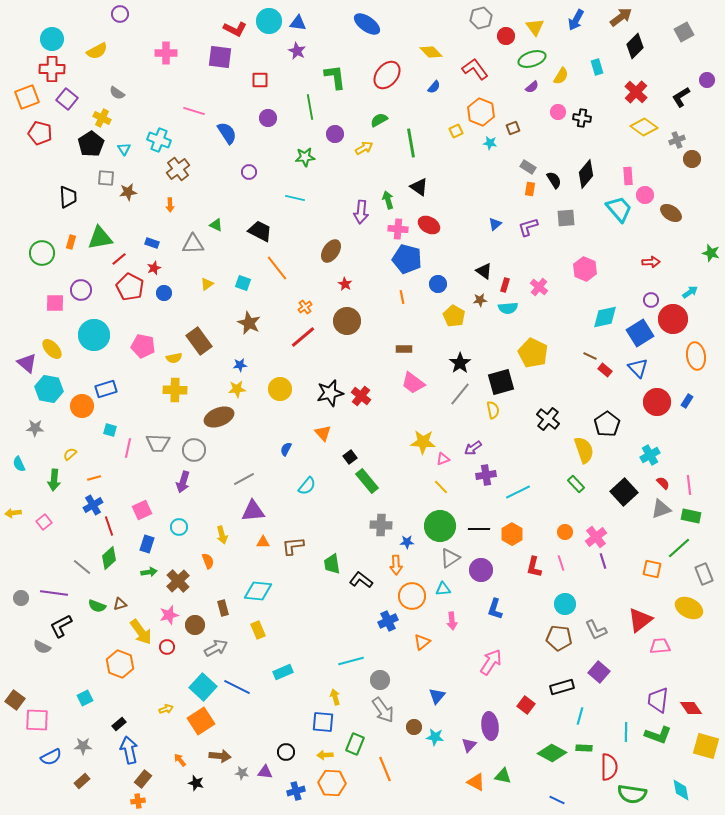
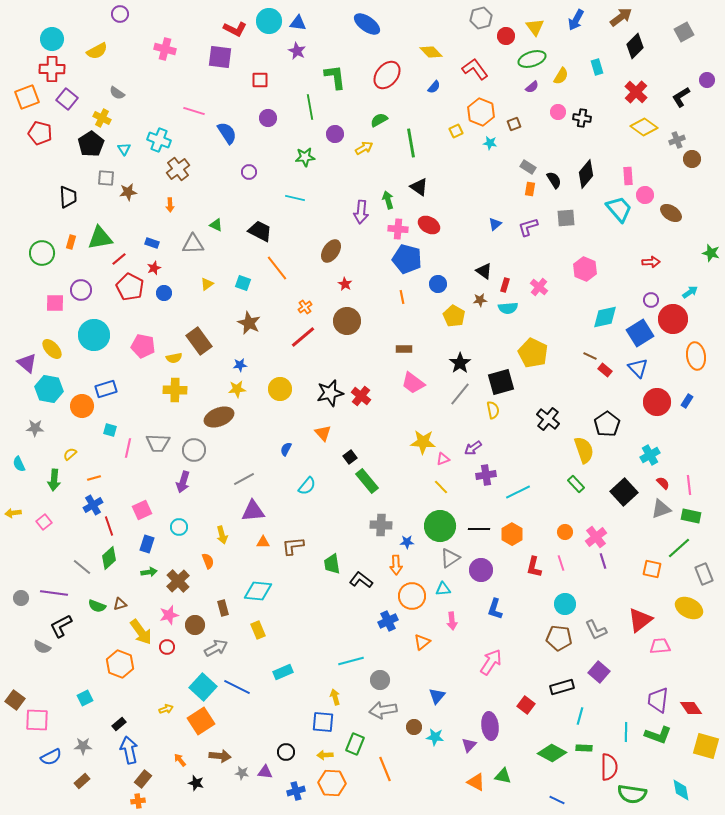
pink cross at (166, 53): moved 1 px left, 4 px up; rotated 15 degrees clockwise
brown square at (513, 128): moved 1 px right, 4 px up
gray arrow at (383, 710): rotated 116 degrees clockwise
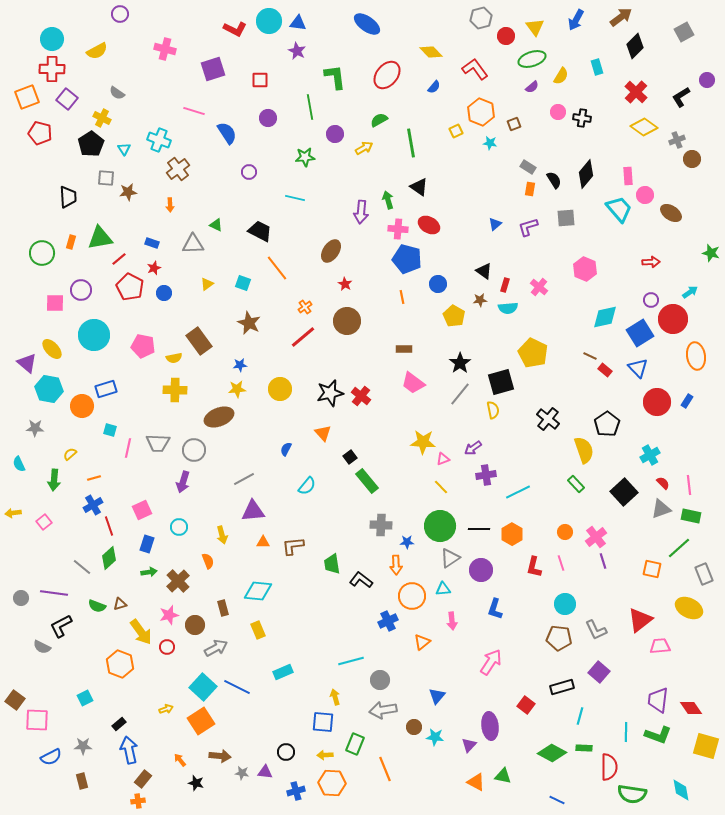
purple square at (220, 57): moved 7 px left, 12 px down; rotated 25 degrees counterclockwise
brown rectangle at (82, 781): rotated 63 degrees counterclockwise
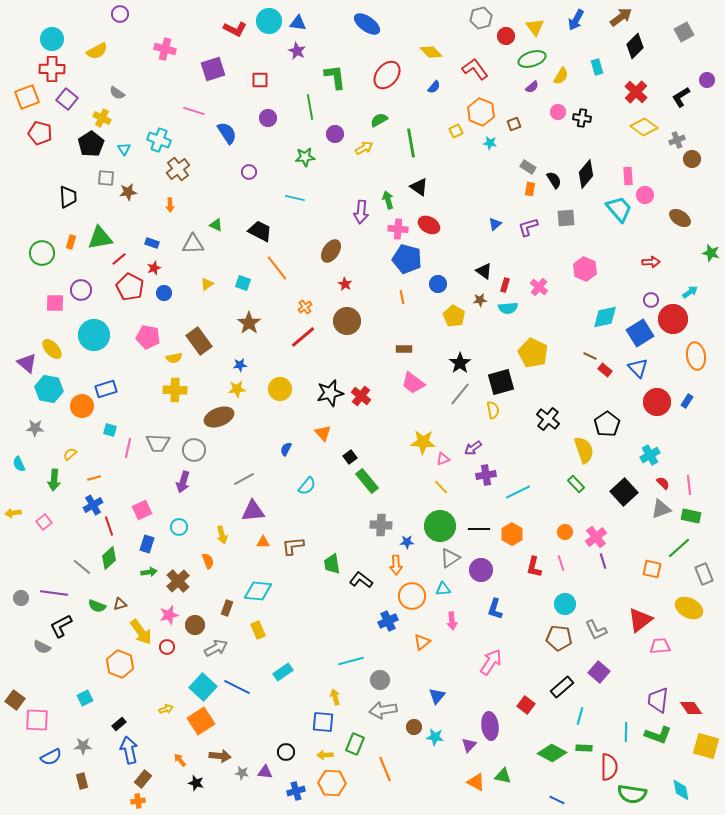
brown ellipse at (671, 213): moved 9 px right, 5 px down
brown star at (249, 323): rotated 10 degrees clockwise
pink pentagon at (143, 346): moved 5 px right, 9 px up
brown rectangle at (223, 608): moved 4 px right; rotated 35 degrees clockwise
cyan rectangle at (283, 672): rotated 12 degrees counterclockwise
black rectangle at (562, 687): rotated 25 degrees counterclockwise
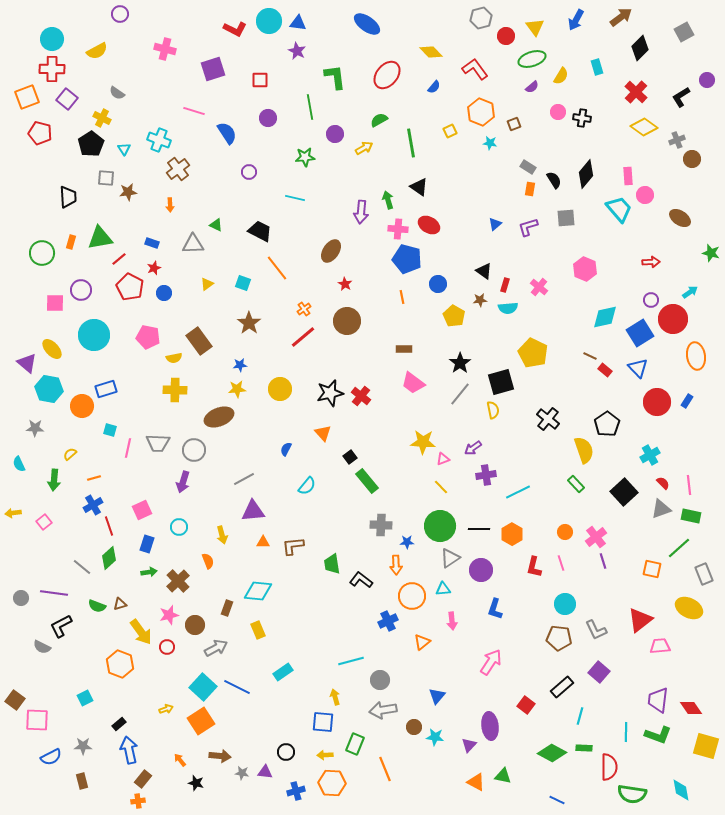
black diamond at (635, 46): moved 5 px right, 2 px down
yellow square at (456, 131): moved 6 px left
orange cross at (305, 307): moved 1 px left, 2 px down
